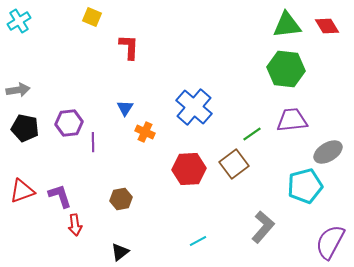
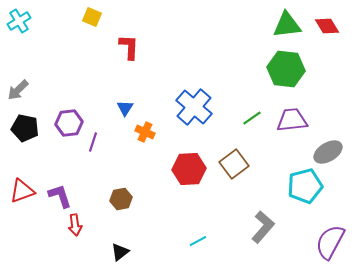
gray arrow: rotated 145 degrees clockwise
green line: moved 16 px up
purple line: rotated 18 degrees clockwise
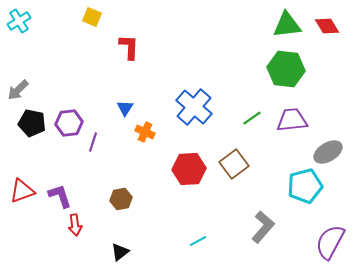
black pentagon: moved 7 px right, 5 px up
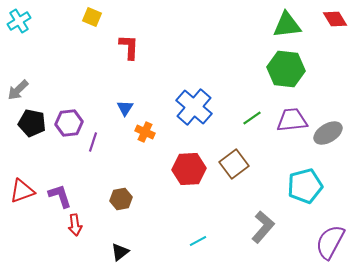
red diamond: moved 8 px right, 7 px up
gray ellipse: moved 19 px up
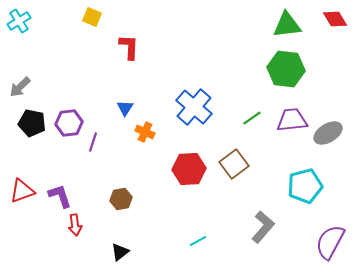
gray arrow: moved 2 px right, 3 px up
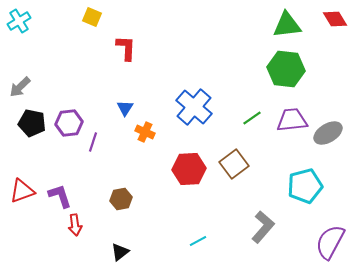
red L-shape: moved 3 px left, 1 px down
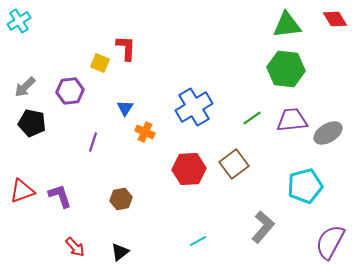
yellow square: moved 8 px right, 46 px down
gray arrow: moved 5 px right
blue cross: rotated 18 degrees clockwise
purple hexagon: moved 1 px right, 32 px up
red arrow: moved 22 px down; rotated 35 degrees counterclockwise
